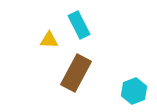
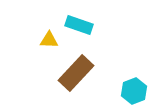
cyan rectangle: rotated 44 degrees counterclockwise
brown rectangle: rotated 15 degrees clockwise
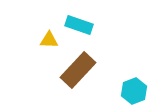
brown rectangle: moved 2 px right, 3 px up
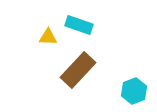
yellow triangle: moved 1 px left, 3 px up
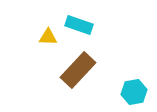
cyan hexagon: moved 1 px down; rotated 10 degrees clockwise
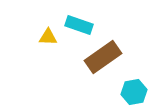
brown rectangle: moved 25 px right, 13 px up; rotated 12 degrees clockwise
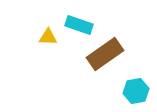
brown rectangle: moved 2 px right, 3 px up
cyan hexagon: moved 2 px right, 1 px up
